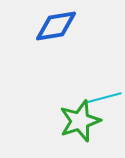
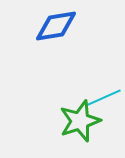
cyan line: rotated 9 degrees counterclockwise
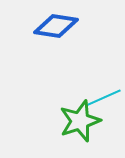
blue diamond: rotated 18 degrees clockwise
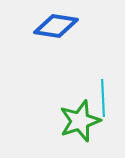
cyan line: rotated 69 degrees counterclockwise
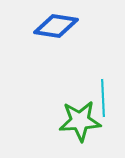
green star: rotated 15 degrees clockwise
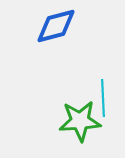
blue diamond: rotated 24 degrees counterclockwise
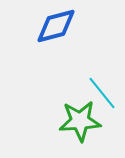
cyan line: moved 1 px left, 5 px up; rotated 36 degrees counterclockwise
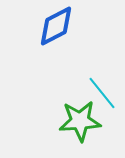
blue diamond: rotated 12 degrees counterclockwise
